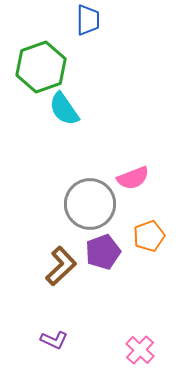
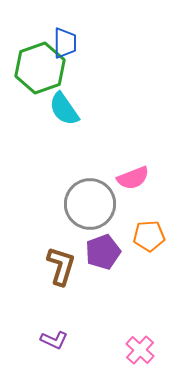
blue trapezoid: moved 23 px left, 23 px down
green hexagon: moved 1 px left, 1 px down
orange pentagon: rotated 16 degrees clockwise
brown L-shape: rotated 30 degrees counterclockwise
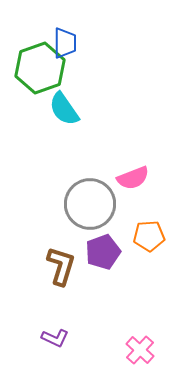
purple L-shape: moved 1 px right, 2 px up
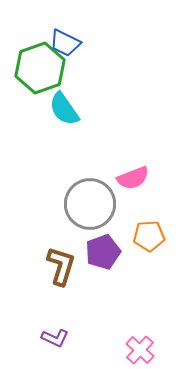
blue trapezoid: rotated 116 degrees clockwise
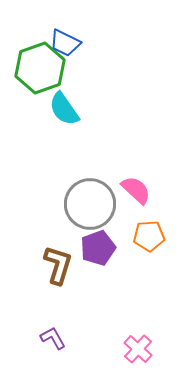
pink semicircle: moved 3 px right, 12 px down; rotated 116 degrees counterclockwise
purple pentagon: moved 5 px left, 4 px up
brown L-shape: moved 3 px left, 1 px up
purple L-shape: moved 2 px left; rotated 144 degrees counterclockwise
pink cross: moved 2 px left, 1 px up
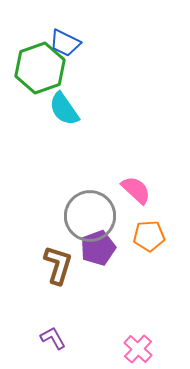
gray circle: moved 12 px down
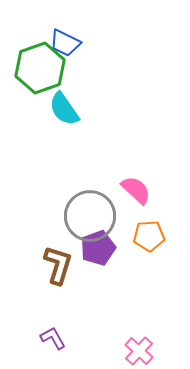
pink cross: moved 1 px right, 2 px down
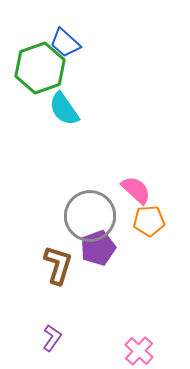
blue trapezoid: rotated 16 degrees clockwise
orange pentagon: moved 15 px up
purple L-shape: moved 1 px left; rotated 64 degrees clockwise
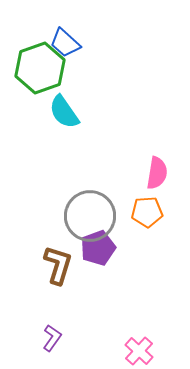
cyan semicircle: moved 3 px down
pink semicircle: moved 21 px right, 17 px up; rotated 56 degrees clockwise
orange pentagon: moved 2 px left, 9 px up
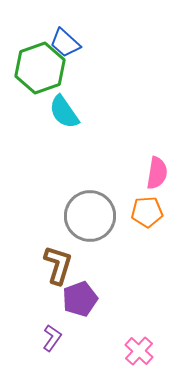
purple pentagon: moved 18 px left, 51 px down
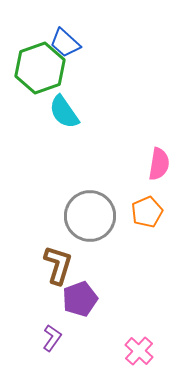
pink semicircle: moved 2 px right, 9 px up
orange pentagon: rotated 20 degrees counterclockwise
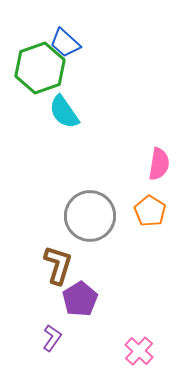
orange pentagon: moved 3 px right, 1 px up; rotated 16 degrees counterclockwise
purple pentagon: rotated 12 degrees counterclockwise
